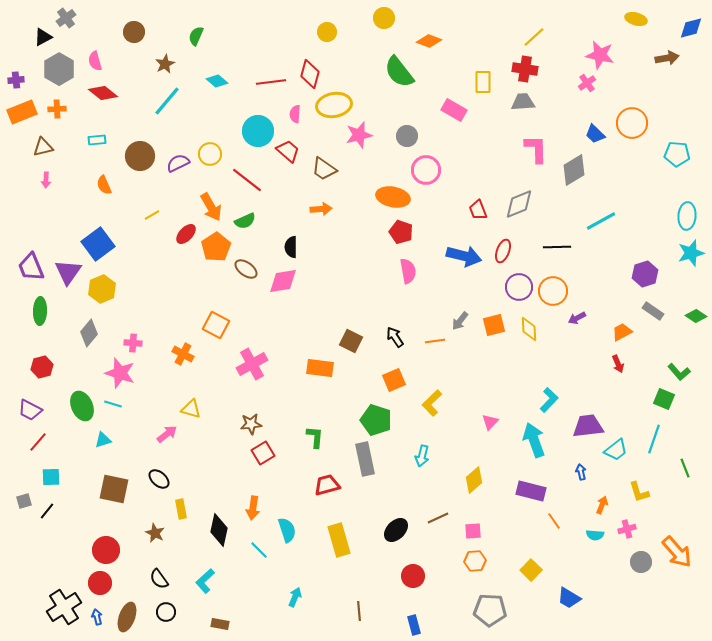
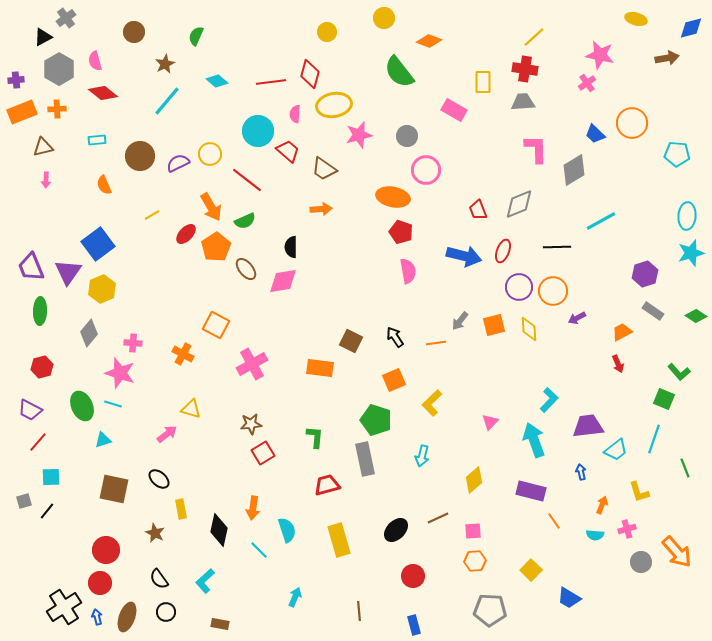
brown ellipse at (246, 269): rotated 15 degrees clockwise
orange line at (435, 341): moved 1 px right, 2 px down
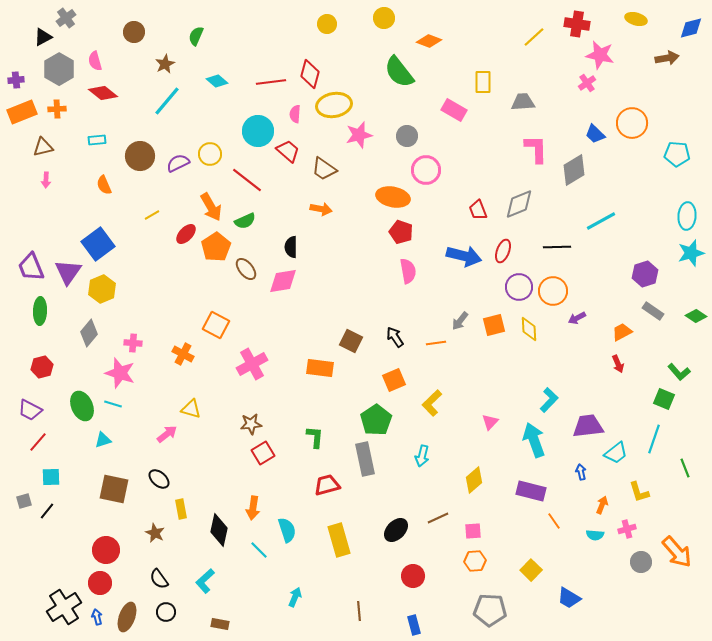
yellow circle at (327, 32): moved 8 px up
red cross at (525, 69): moved 52 px right, 45 px up
orange arrow at (321, 209): rotated 15 degrees clockwise
green pentagon at (376, 420): rotated 20 degrees clockwise
cyan trapezoid at (616, 450): moved 3 px down
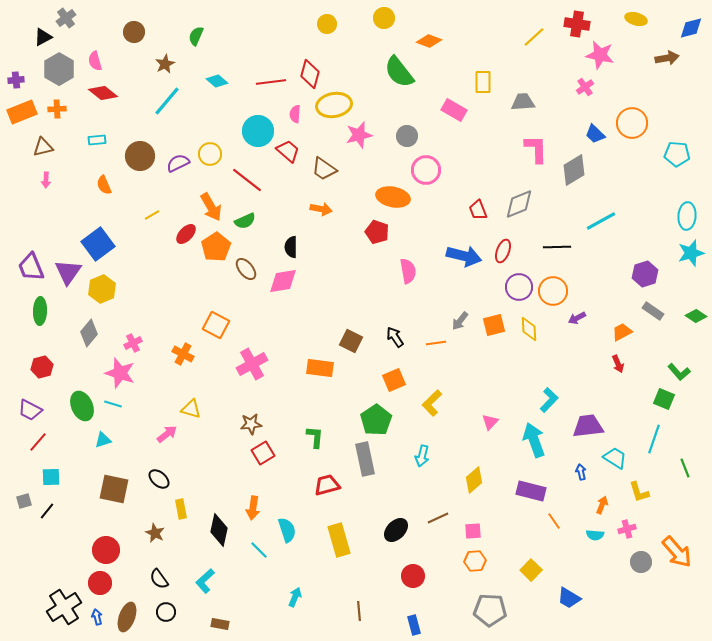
pink cross at (587, 83): moved 2 px left, 4 px down
red pentagon at (401, 232): moved 24 px left
pink cross at (133, 343): rotated 30 degrees counterclockwise
cyan trapezoid at (616, 453): moved 1 px left, 5 px down; rotated 110 degrees counterclockwise
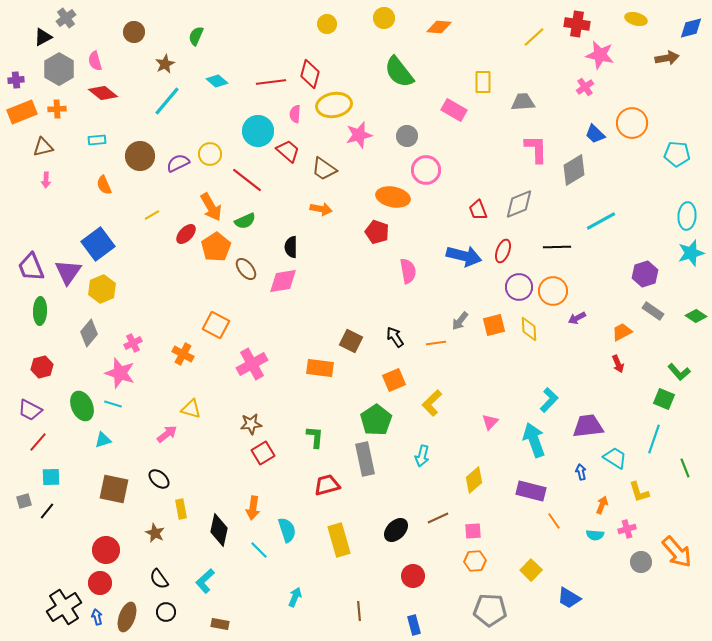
orange diamond at (429, 41): moved 10 px right, 14 px up; rotated 15 degrees counterclockwise
